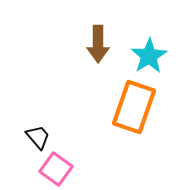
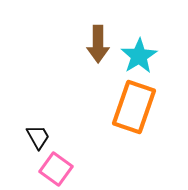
cyan star: moved 10 px left
black trapezoid: rotated 12 degrees clockwise
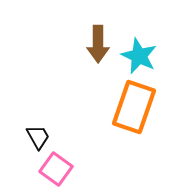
cyan star: rotated 15 degrees counterclockwise
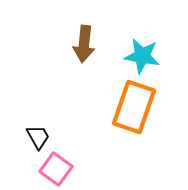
brown arrow: moved 14 px left; rotated 6 degrees clockwise
cyan star: moved 3 px right; rotated 15 degrees counterclockwise
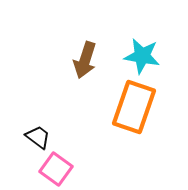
brown arrow: moved 1 px right, 16 px down; rotated 12 degrees clockwise
black trapezoid: rotated 24 degrees counterclockwise
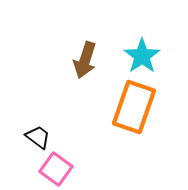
cyan star: rotated 27 degrees clockwise
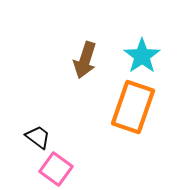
orange rectangle: moved 1 px left
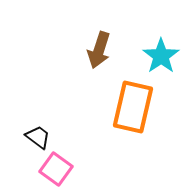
cyan star: moved 19 px right
brown arrow: moved 14 px right, 10 px up
orange rectangle: rotated 6 degrees counterclockwise
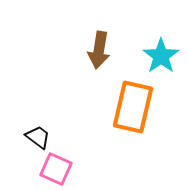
brown arrow: rotated 9 degrees counterclockwise
pink square: rotated 12 degrees counterclockwise
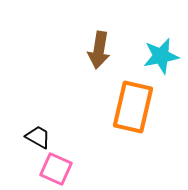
cyan star: rotated 24 degrees clockwise
black trapezoid: rotated 8 degrees counterclockwise
